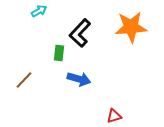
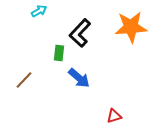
blue arrow: moved 1 px up; rotated 25 degrees clockwise
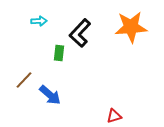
cyan arrow: moved 10 px down; rotated 28 degrees clockwise
blue arrow: moved 29 px left, 17 px down
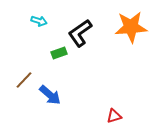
cyan arrow: rotated 21 degrees clockwise
black L-shape: rotated 12 degrees clockwise
green rectangle: rotated 63 degrees clockwise
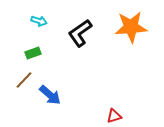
green rectangle: moved 26 px left
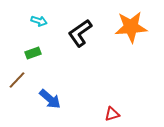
brown line: moved 7 px left
blue arrow: moved 4 px down
red triangle: moved 2 px left, 2 px up
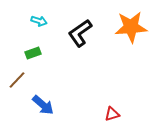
blue arrow: moved 7 px left, 6 px down
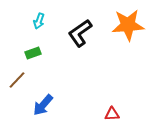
cyan arrow: rotated 91 degrees clockwise
orange star: moved 3 px left, 2 px up
blue arrow: rotated 90 degrees clockwise
red triangle: rotated 14 degrees clockwise
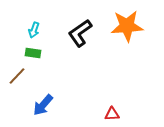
cyan arrow: moved 5 px left, 9 px down
orange star: moved 1 px left, 1 px down
green rectangle: rotated 28 degrees clockwise
brown line: moved 4 px up
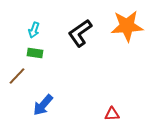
green rectangle: moved 2 px right
